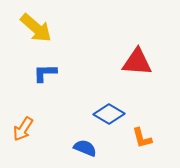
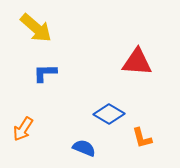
blue semicircle: moved 1 px left
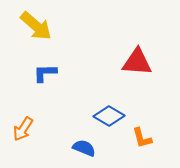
yellow arrow: moved 2 px up
blue diamond: moved 2 px down
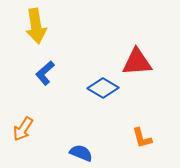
yellow arrow: rotated 40 degrees clockwise
red triangle: rotated 8 degrees counterclockwise
blue L-shape: rotated 40 degrees counterclockwise
blue diamond: moved 6 px left, 28 px up
blue semicircle: moved 3 px left, 5 px down
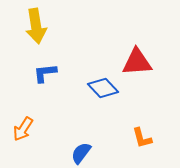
blue L-shape: rotated 35 degrees clockwise
blue diamond: rotated 16 degrees clockwise
blue semicircle: rotated 75 degrees counterclockwise
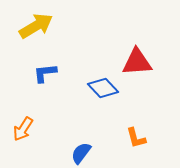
yellow arrow: rotated 112 degrees counterclockwise
orange L-shape: moved 6 px left
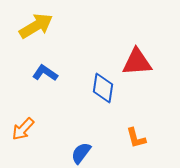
blue L-shape: rotated 40 degrees clockwise
blue diamond: rotated 52 degrees clockwise
orange arrow: rotated 10 degrees clockwise
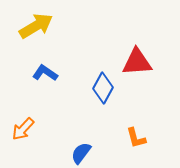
blue diamond: rotated 20 degrees clockwise
